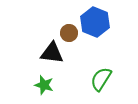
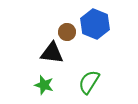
blue hexagon: moved 2 px down
brown circle: moved 2 px left, 1 px up
green semicircle: moved 12 px left, 3 px down
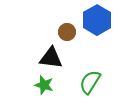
blue hexagon: moved 2 px right, 4 px up; rotated 8 degrees clockwise
black triangle: moved 1 px left, 5 px down
green semicircle: moved 1 px right
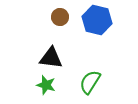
blue hexagon: rotated 16 degrees counterclockwise
brown circle: moved 7 px left, 15 px up
green star: moved 2 px right
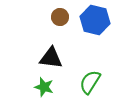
blue hexagon: moved 2 px left
green star: moved 2 px left, 2 px down
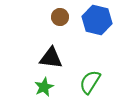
blue hexagon: moved 2 px right
green star: rotated 30 degrees clockwise
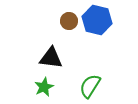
brown circle: moved 9 px right, 4 px down
green semicircle: moved 4 px down
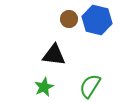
brown circle: moved 2 px up
black triangle: moved 3 px right, 3 px up
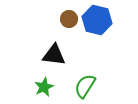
green semicircle: moved 5 px left
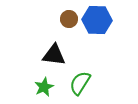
blue hexagon: rotated 12 degrees counterclockwise
green semicircle: moved 5 px left, 3 px up
